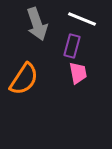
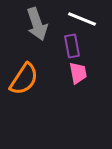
purple rectangle: rotated 25 degrees counterclockwise
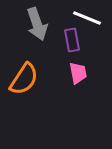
white line: moved 5 px right, 1 px up
purple rectangle: moved 6 px up
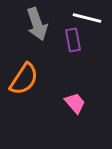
white line: rotated 8 degrees counterclockwise
purple rectangle: moved 1 px right
pink trapezoid: moved 3 px left, 30 px down; rotated 30 degrees counterclockwise
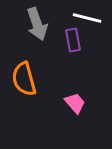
orange semicircle: rotated 132 degrees clockwise
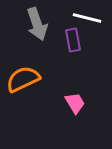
orange semicircle: moved 1 px left; rotated 80 degrees clockwise
pink trapezoid: rotated 10 degrees clockwise
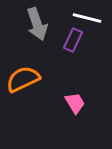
purple rectangle: rotated 35 degrees clockwise
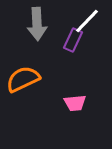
white line: moved 3 px down; rotated 60 degrees counterclockwise
gray arrow: rotated 16 degrees clockwise
pink trapezoid: rotated 115 degrees clockwise
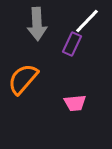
purple rectangle: moved 1 px left, 4 px down
orange semicircle: rotated 24 degrees counterclockwise
